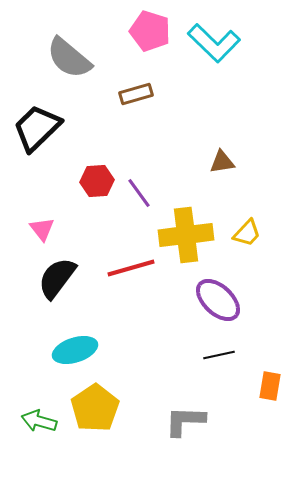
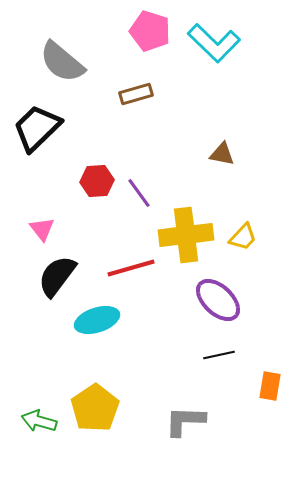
gray semicircle: moved 7 px left, 4 px down
brown triangle: moved 8 px up; rotated 20 degrees clockwise
yellow trapezoid: moved 4 px left, 4 px down
black semicircle: moved 2 px up
cyan ellipse: moved 22 px right, 30 px up
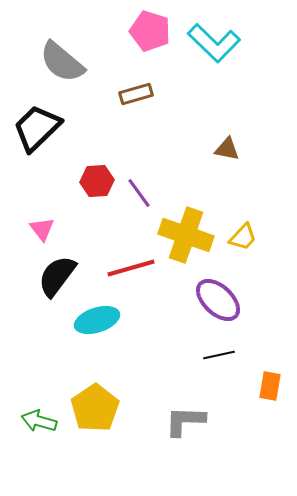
brown triangle: moved 5 px right, 5 px up
yellow cross: rotated 26 degrees clockwise
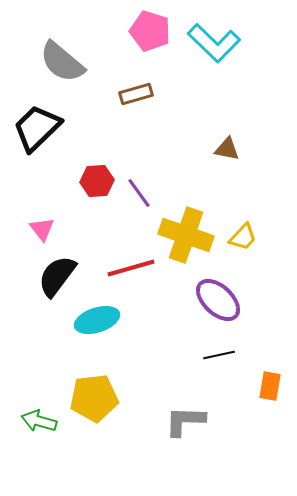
yellow pentagon: moved 1 px left, 10 px up; rotated 27 degrees clockwise
